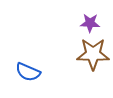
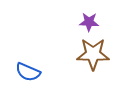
purple star: moved 1 px left, 1 px up
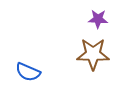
purple star: moved 9 px right, 3 px up
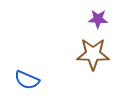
blue semicircle: moved 1 px left, 8 px down
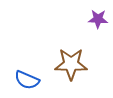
brown star: moved 22 px left, 10 px down
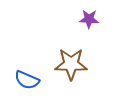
purple star: moved 9 px left
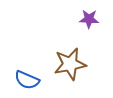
brown star: moved 1 px left; rotated 12 degrees counterclockwise
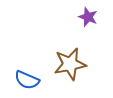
purple star: moved 1 px left, 2 px up; rotated 18 degrees clockwise
